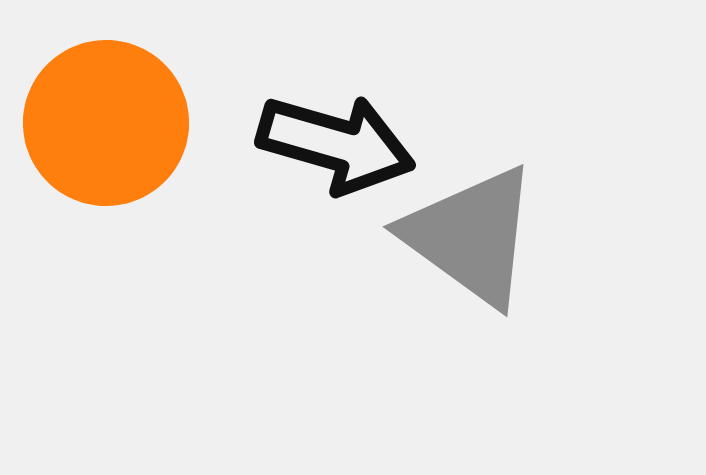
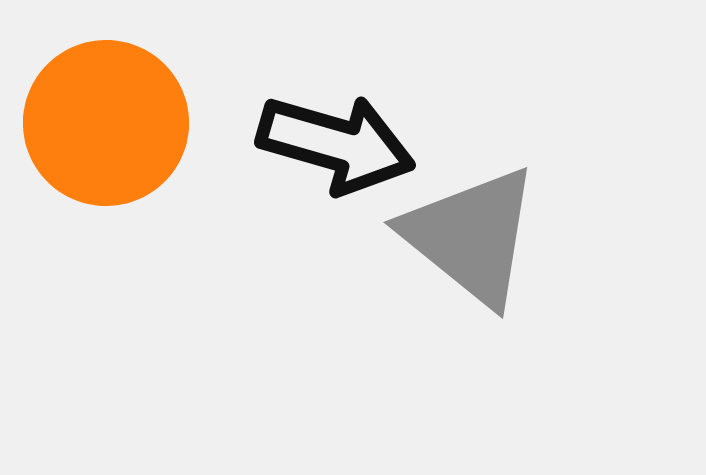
gray triangle: rotated 3 degrees clockwise
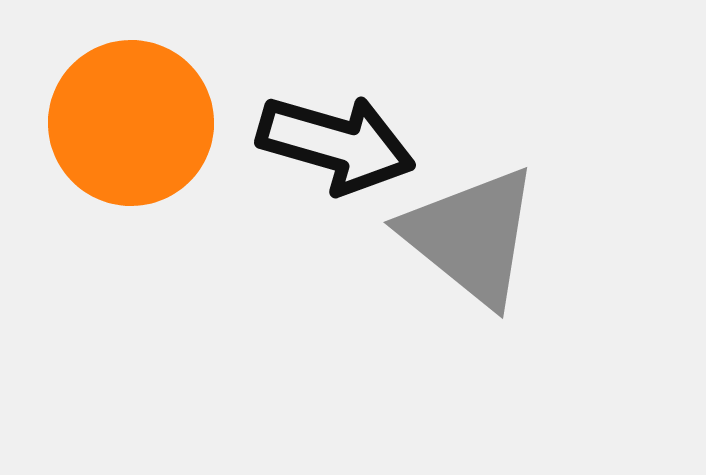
orange circle: moved 25 px right
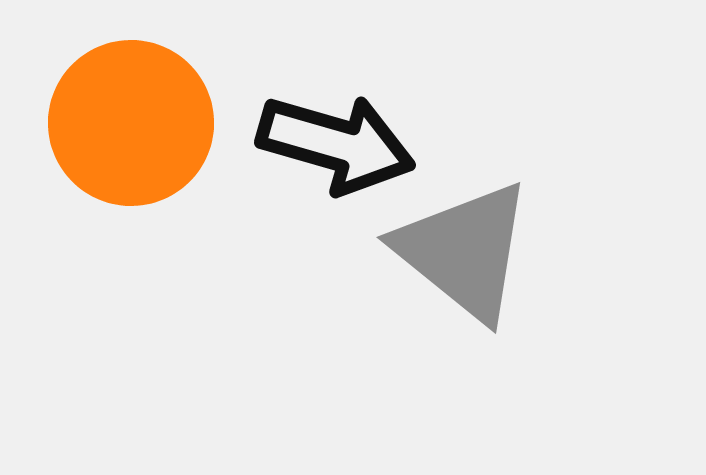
gray triangle: moved 7 px left, 15 px down
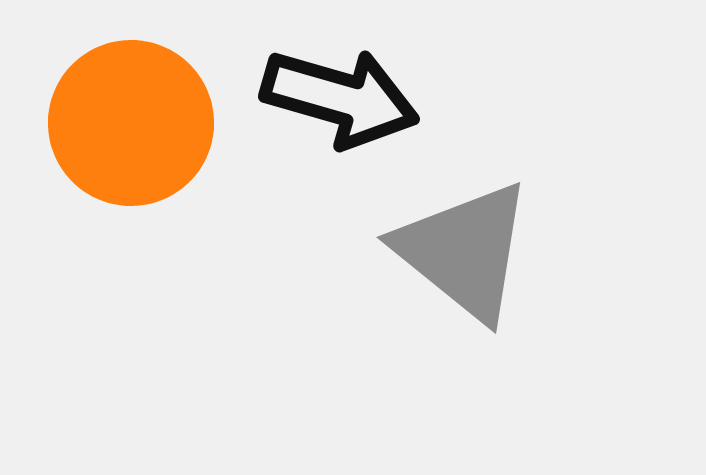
black arrow: moved 4 px right, 46 px up
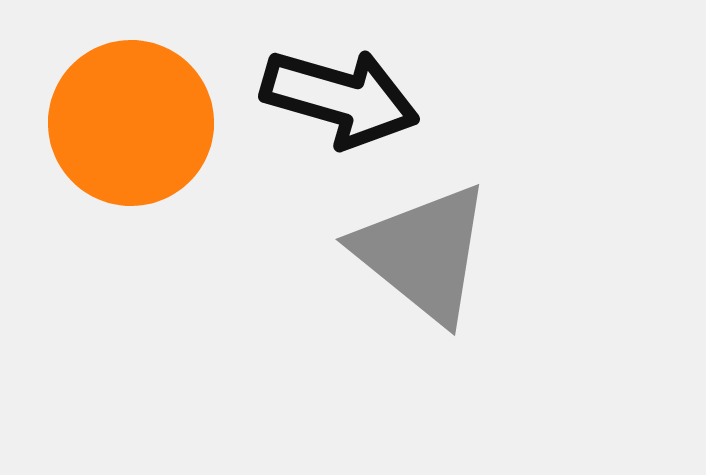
gray triangle: moved 41 px left, 2 px down
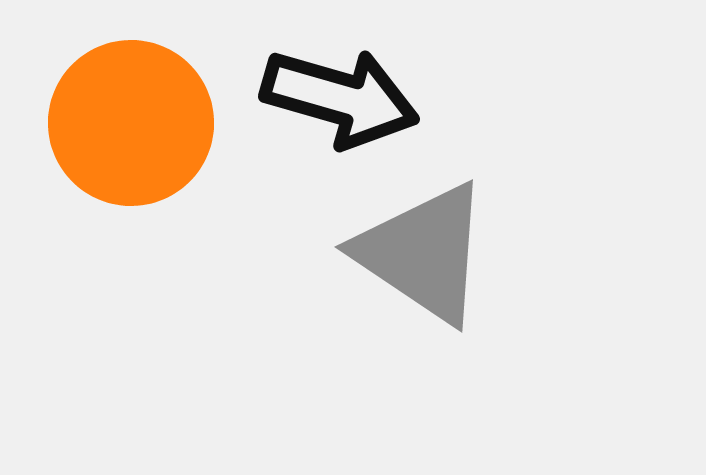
gray triangle: rotated 5 degrees counterclockwise
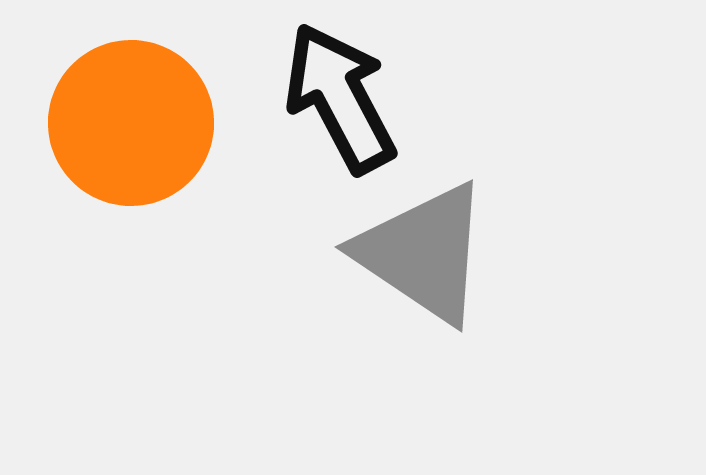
black arrow: rotated 134 degrees counterclockwise
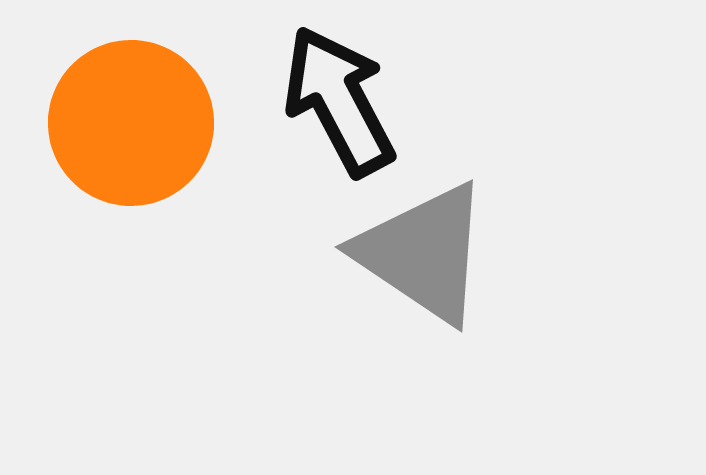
black arrow: moved 1 px left, 3 px down
